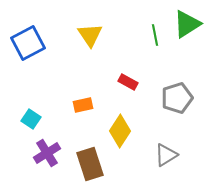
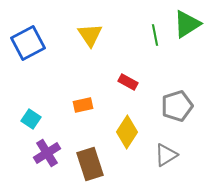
gray pentagon: moved 8 px down
yellow diamond: moved 7 px right, 1 px down
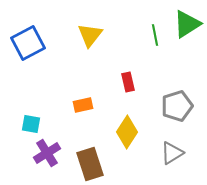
yellow triangle: rotated 12 degrees clockwise
red rectangle: rotated 48 degrees clockwise
cyan square: moved 5 px down; rotated 24 degrees counterclockwise
gray triangle: moved 6 px right, 2 px up
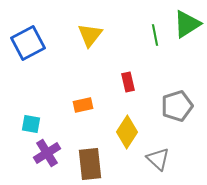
gray triangle: moved 14 px left, 6 px down; rotated 45 degrees counterclockwise
brown rectangle: rotated 12 degrees clockwise
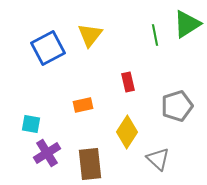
blue square: moved 20 px right, 5 px down
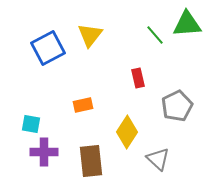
green triangle: rotated 28 degrees clockwise
green line: rotated 30 degrees counterclockwise
red rectangle: moved 10 px right, 4 px up
gray pentagon: rotated 8 degrees counterclockwise
purple cross: moved 3 px left, 1 px up; rotated 32 degrees clockwise
brown rectangle: moved 1 px right, 3 px up
